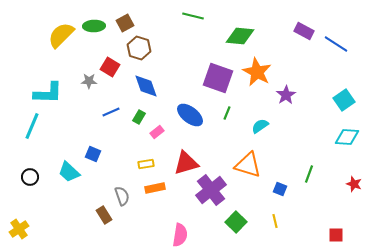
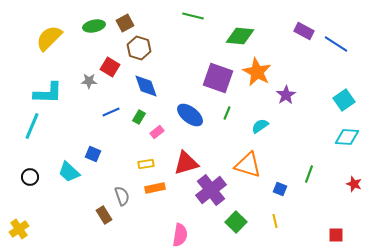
green ellipse at (94, 26): rotated 10 degrees counterclockwise
yellow semicircle at (61, 35): moved 12 px left, 3 px down
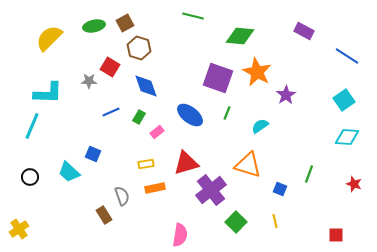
blue line at (336, 44): moved 11 px right, 12 px down
